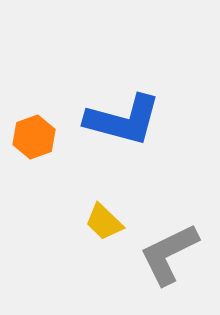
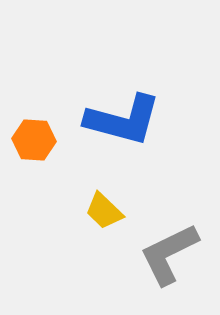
orange hexagon: moved 3 px down; rotated 24 degrees clockwise
yellow trapezoid: moved 11 px up
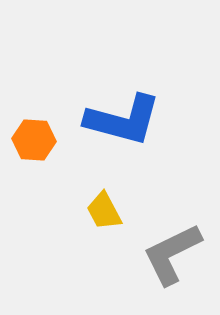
yellow trapezoid: rotated 18 degrees clockwise
gray L-shape: moved 3 px right
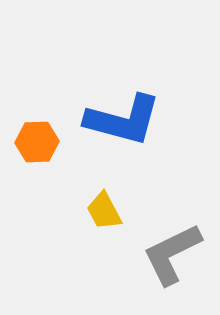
orange hexagon: moved 3 px right, 2 px down; rotated 6 degrees counterclockwise
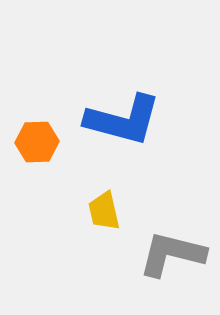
yellow trapezoid: rotated 15 degrees clockwise
gray L-shape: rotated 40 degrees clockwise
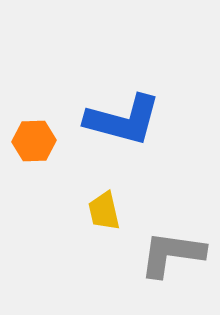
orange hexagon: moved 3 px left, 1 px up
gray L-shape: rotated 6 degrees counterclockwise
